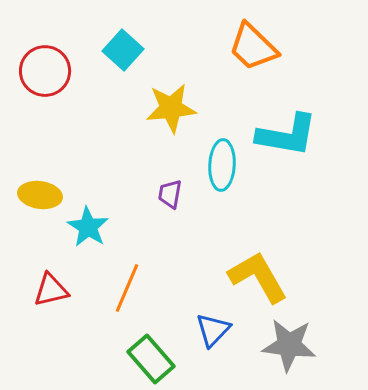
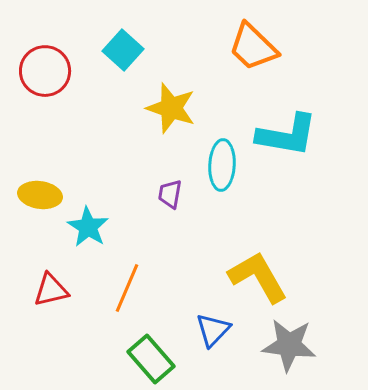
yellow star: rotated 24 degrees clockwise
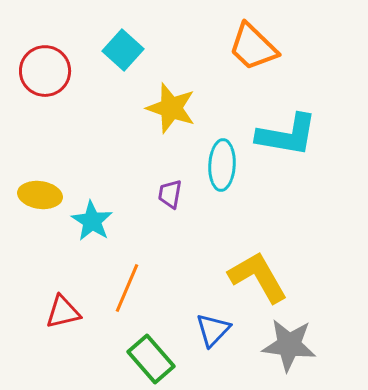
cyan star: moved 4 px right, 6 px up
red triangle: moved 12 px right, 22 px down
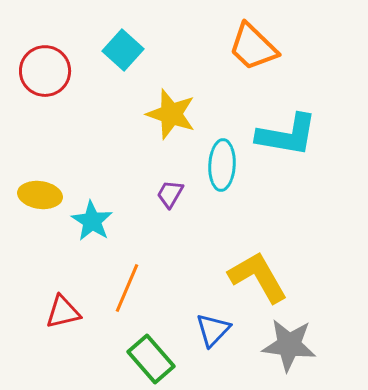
yellow star: moved 6 px down
purple trapezoid: rotated 20 degrees clockwise
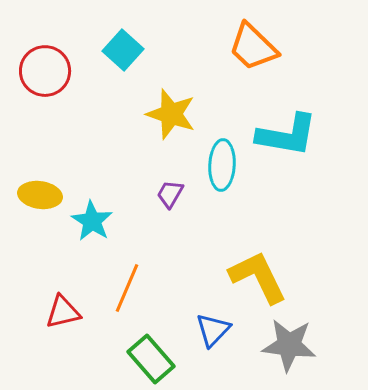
yellow L-shape: rotated 4 degrees clockwise
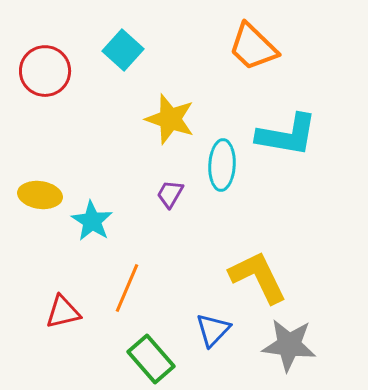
yellow star: moved 1 px left, 5 px down
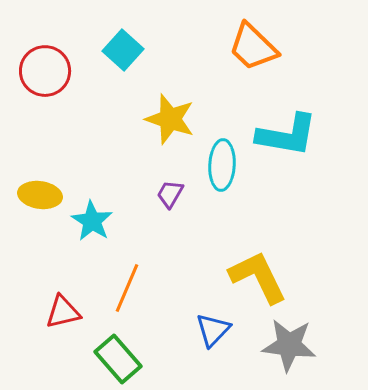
green rectangle: moved 33 px left
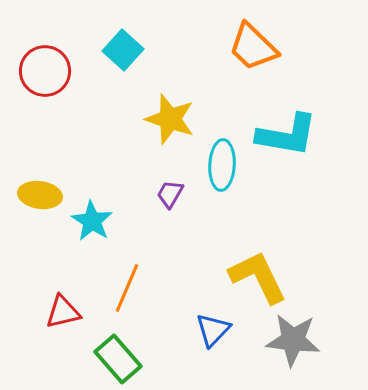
gray star: moved 4 px right, 5 px up
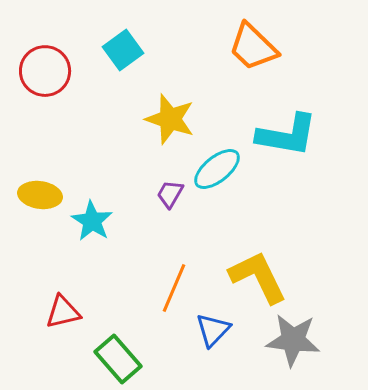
cyan square: rotated 12 degrees clockwise
cyan ellipse: moved 5 px left, 4 px down; rotated 48 degrees clockwise
orange line: moved 47 px right
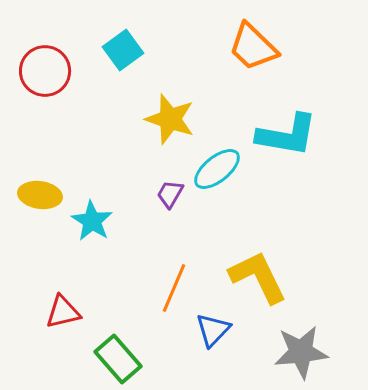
gray star: moved 8 px right, 12 px down; rotated 12 degrees counterclockwise
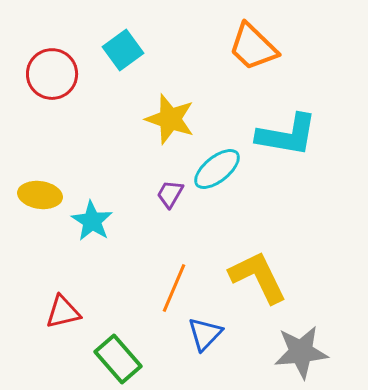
red circle: moved 7 px right, 3 px down
blue triangle: moved 8 px left, 4 px down
